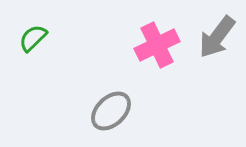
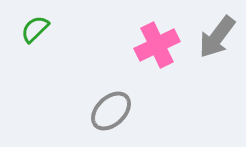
green semicircle: moved 2 px right, 9 px up
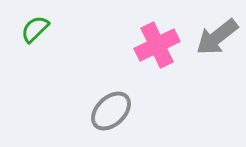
gray arrow: rotated 15 degrees clockwise
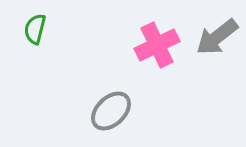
green semicircle: rotated 32 degrees counterclockwise
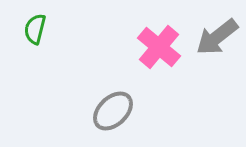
pink cross: moved 2 px right, 2 px down; rotated 24 degrees counterclockwise
gray ellipse: moved 2 px right
